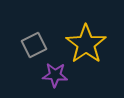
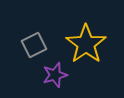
purple star: rotated 20 degrees counterclockwise
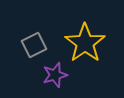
yellow star: moved 1 px left, 1 px up
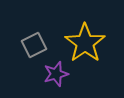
purple star: moved 1 px right, 1 px up
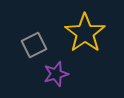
yellow star: moved 10 px up
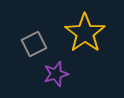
gray square: moved 1 px up
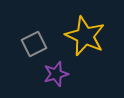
yellow star: moved 3 px down; rotated 12 degrees counterclockwise
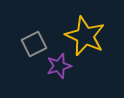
purple star: moved 3 px right, 8 px up
